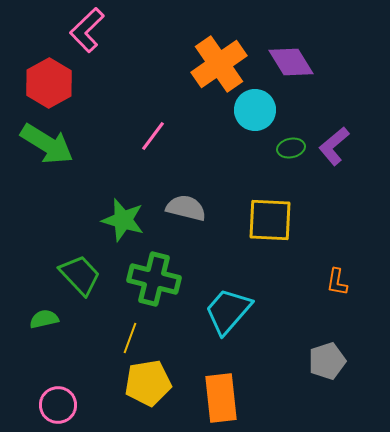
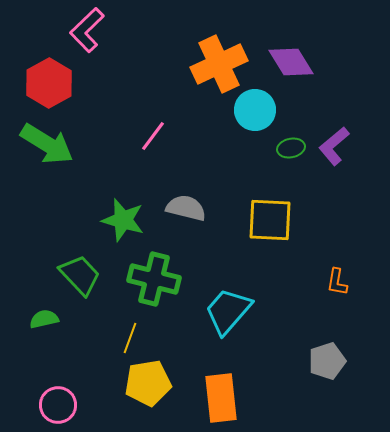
orange cross: rotated 10 degrees clockwise
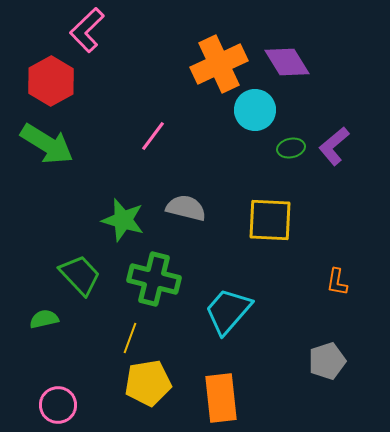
purple diamond: moved 4 px left
red hexagon: moved 2 px right, 2 px up
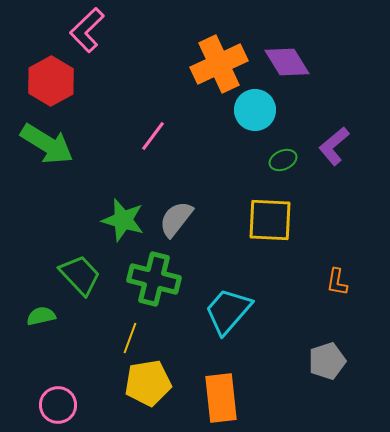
green ellipse: moved 8 px left, 12 px down; rotated 12 degrees counterclockwise
gray semicircle: moved 10 px left, 11 px down; rotated 66 degrees counterclockwise
green semicircle: moved 3 px left, 3 px up
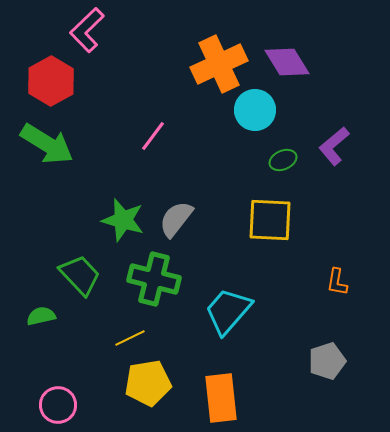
yellow line: rotated 44 degrees clockwise
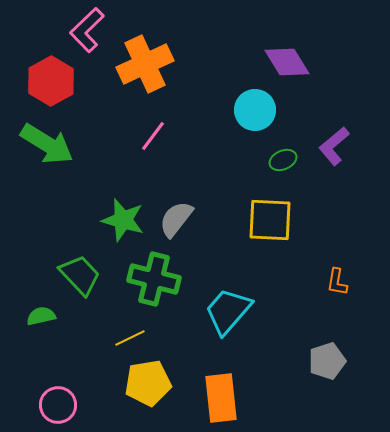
orange cross: moved 74 px left
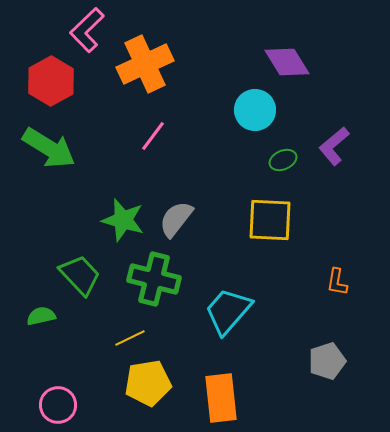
green arrow: moved 2 px right, 4 px down
